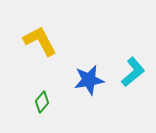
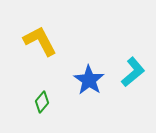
blue star: rotated 28 degrees counterclockwise
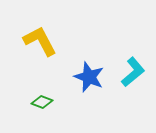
blue star: moved 3 px up; rotated 12 degrees counterclockwise
green diamond: rotated 70 degrees clockwise
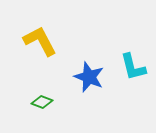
cyan L-shape: moved 5 px up; rotated 116 degrees clockwise
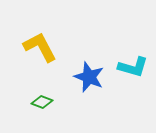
yellow L-shape: moved 6 px down
cyan L-shape: rotated 60 degrees counterclockwise
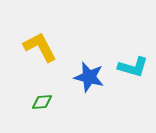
blue star: rotated 8 degrees counterclockwise
green diamond: rotated 25 degrees counterclockwise
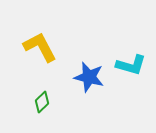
cyan L-shape: moved 2 px left, 2 px up
green diamond: rotated 40 degrees counterclockwise
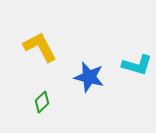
cyan L-shape: moved 6 px right
